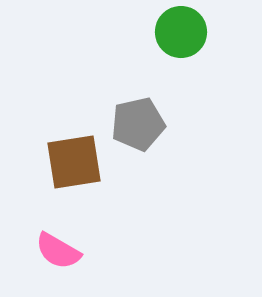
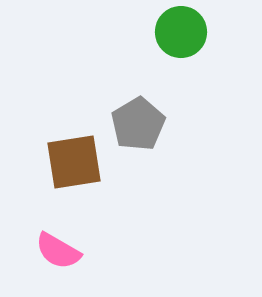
gray pentagon: rotated 18 degrees counterclockwise
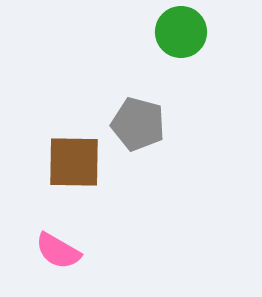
gray pentagon: rotated 26 degrees counterclockwise
brown square: rotated 10 degrees clockwise
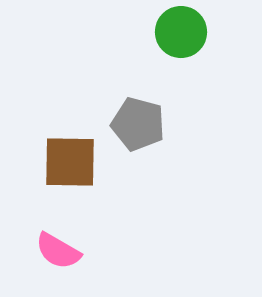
brown square: moved 4 px left
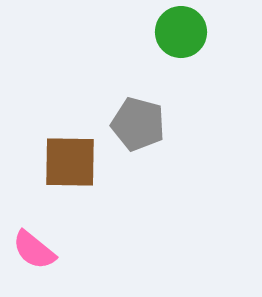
pink semicircle: moved 24 px left, 1 px up; rotated 9 degrees clockwise
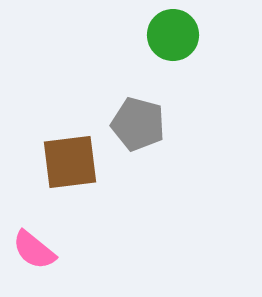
green circle: moved 8 px left, 3 px down
brown square: rotated 8 degrees counterclockwise
